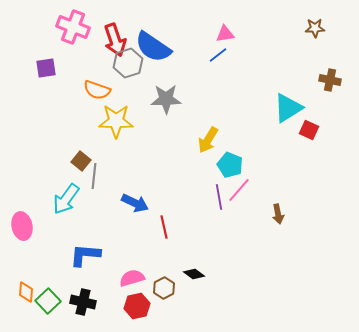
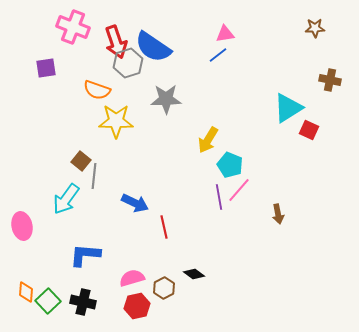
red arrow: moved 1 px right, 2 px down
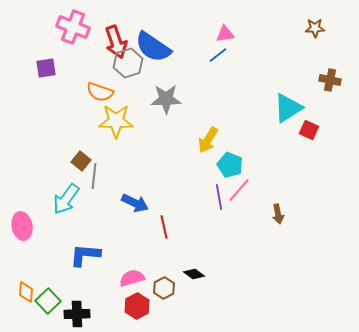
orange semicircle: moved 3 px right, 2 px down
black cross: moved 6 px left, 12 px down; rotated 15 degrees counterclockwise
red hexagon: rotated 15 degrees counterclockwise
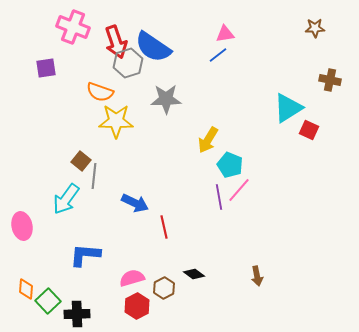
brown arrow: moved 21 px left, 62 px down
orange diamond: moved 3 px up
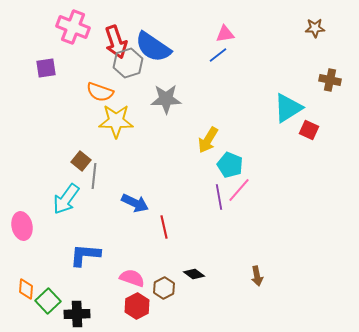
pink semicircle: rotated 35 degrees clockwise
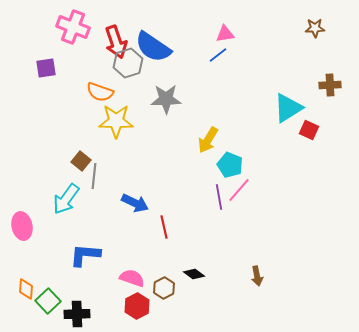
brown cross: moved 5 px down; rotated 15 degrees counterclockwise
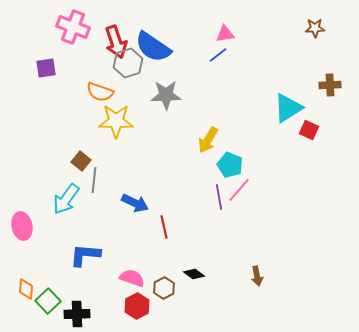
gray star: moved 4 px up
gray line: moved 4 px down
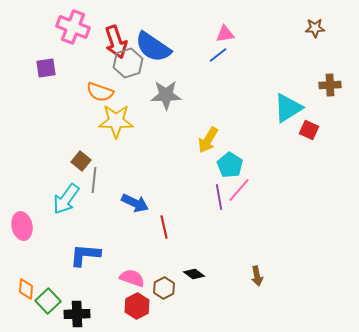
cyan pentagon: rotated 10 degrees clockwise
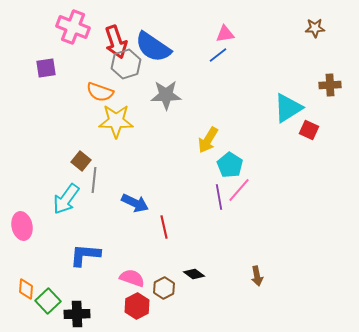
gray hexagon: moved 2 px left, 1 px down
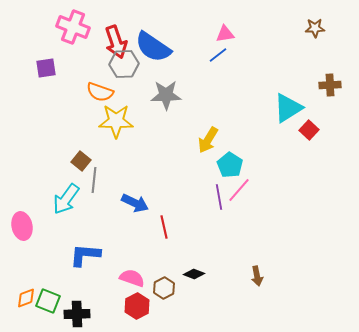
gray hexagon: moved 2 px left; rotated 16 degrees clockwise
red square: rotated 18 degrees clockwise
black diamond: rotated 15 degrees counterclockwise
orange diamond: moved 9 px down; rotated 65 degrees clockwise
green square: rotated 25 degrees counterclockwise
